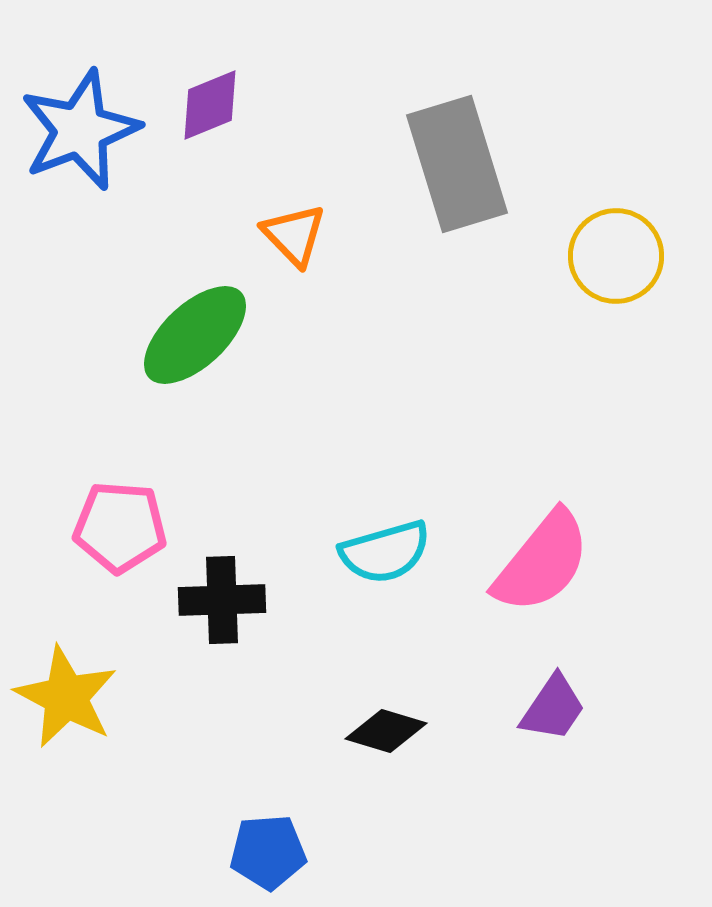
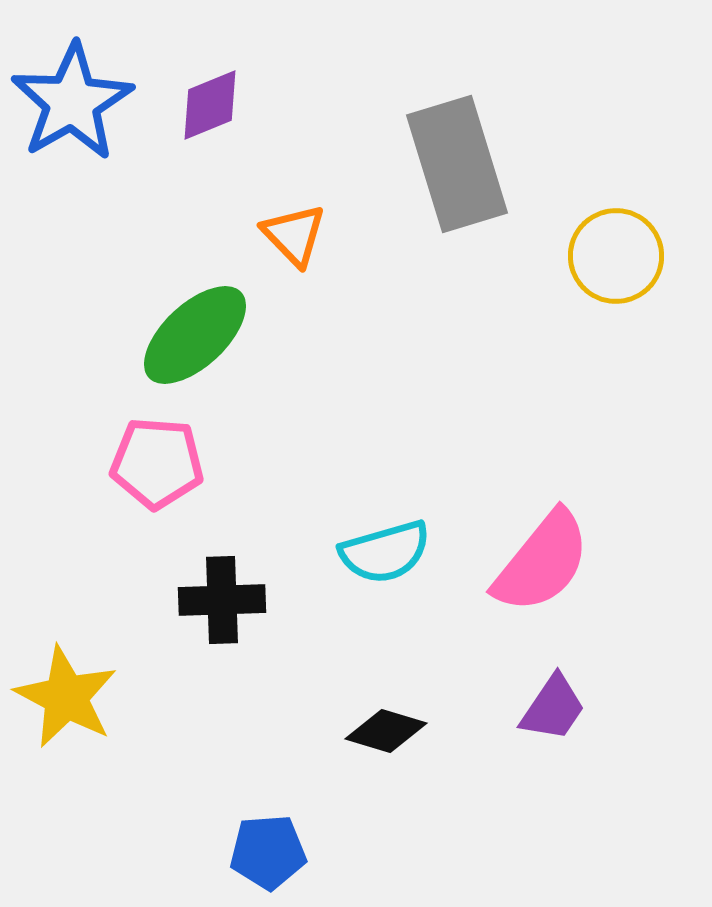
blue star: moved 8 px left, 28 px up; rotated 9 degrees counterclockwise
pink pentagon: moved 37 px right, 64 px up
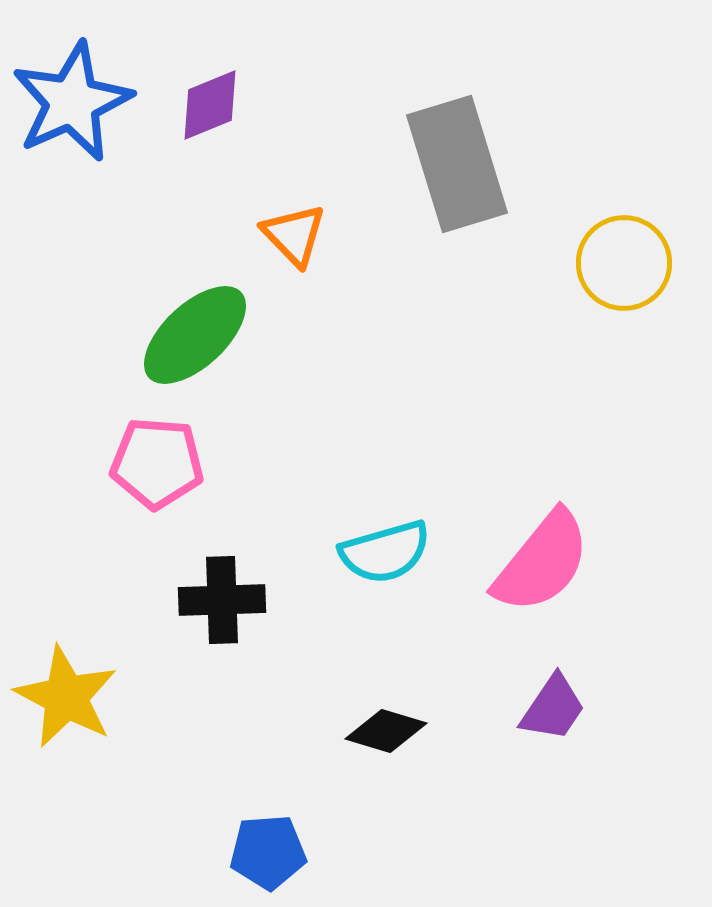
blue star: rotated 6 degrees clockwise
yellow circle: moved 8 px right, 7 px down
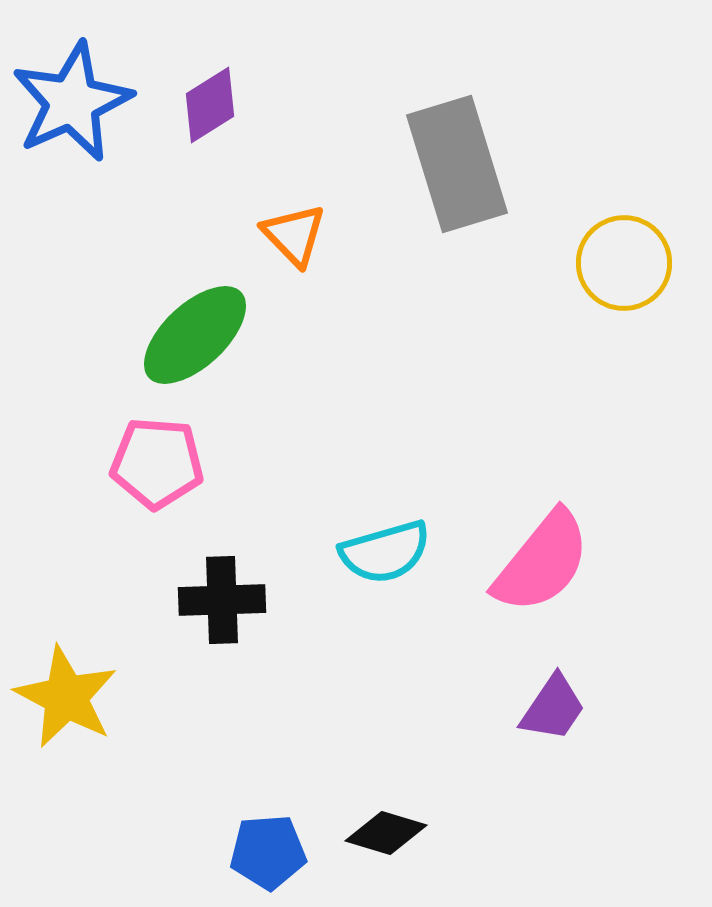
purple diamond: rotated 10 degrees counterclockwise
black diamond: moved 102 px down
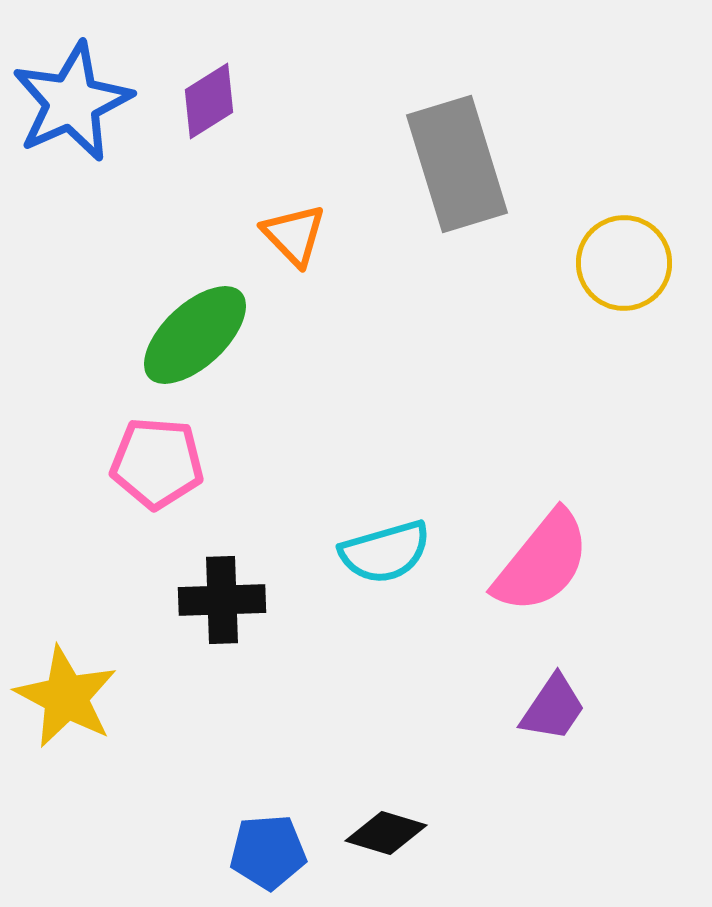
purple diamond: moved 1 px left, 4 px up
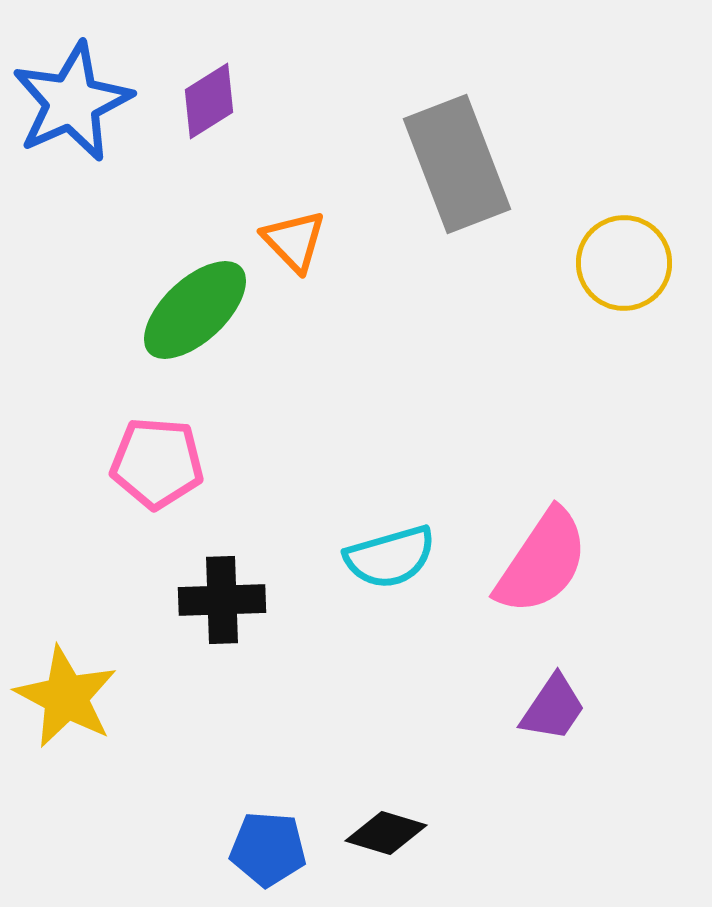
gray rectangle: rotated 4 degrees counterclockwise
orange triangle: moved 6 px down
green ellipse: moved 25 px up
cyan semicircle: moved 5 px right, 5 px down
pink semicircle: rotated 5 degrees counterclockwise
blue pentagon: moved 3 px up; rotated 8 degrees clockwise
